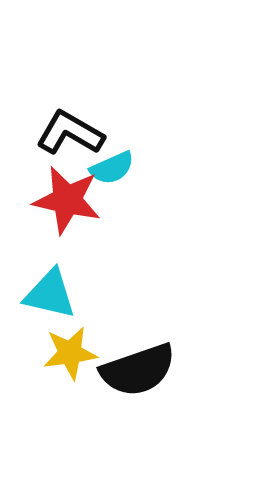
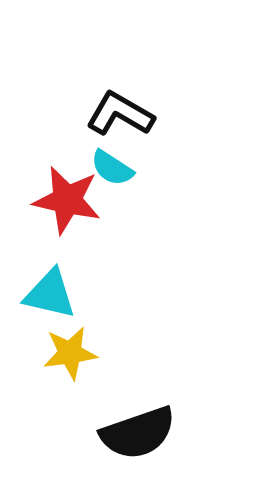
black L-shape: moved 50 px right, 19 px up
cyan semicircle: rotated 57 degrees clockwise
black semicircle: moved 63 px down
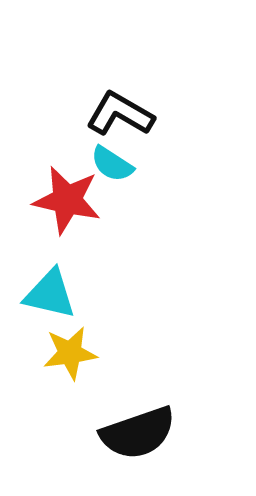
cyan semicircle: moved 4 px up
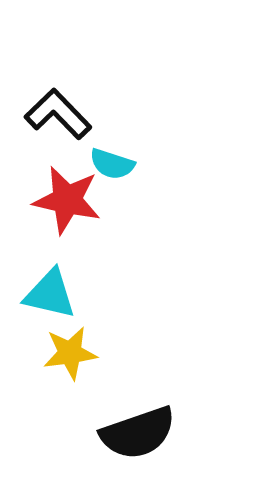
black L-shape: moved 62 px left; rotated 16 degrees clockwise
cyan semicircle: rotated 15 degrees counterclockwise
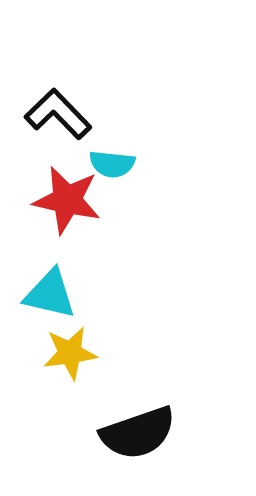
cyan semicircle: rotated 12 degrees counterclockwise
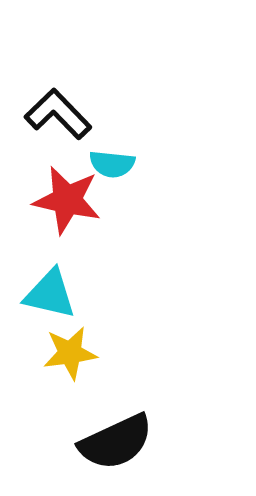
black semicircle: moved 22 px left, 9 px down; rotated 6 degrees counterclockwise
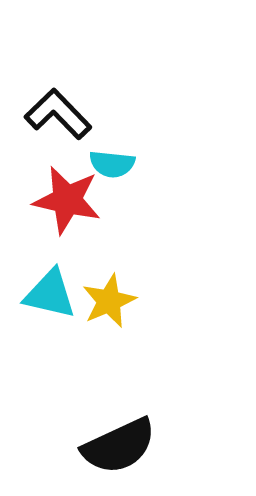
yellow star: moved 39 px right, 52 px up; rotated 16 degrees counterclockwise
black semicircle: moved 3 px right, 4 px down
